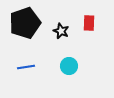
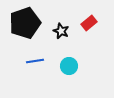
red rectangle: rotated 49 degrees clockwise
blue line: moved 9 px right, 6 px up
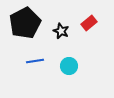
black pentagon: rotated 8 degrees counterclockwise
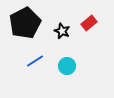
black star: moved 1 px right
blue line: rotated 24 degrees counterclockwise
cyan circle: moved 2 px left
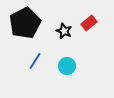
black star: moved 2 px right
blue line: rotated 24 degrees counterclockwise
